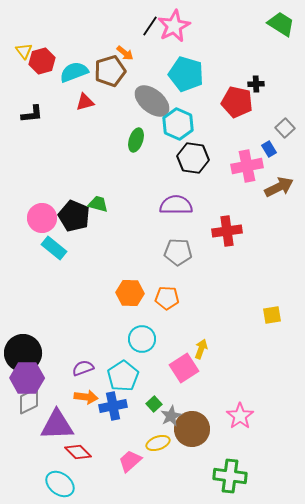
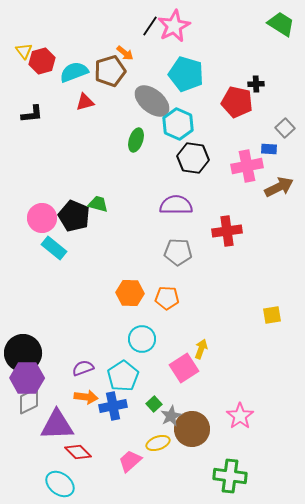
blue rectangle at (269, 149): rotated 56 degrees counterclockwise
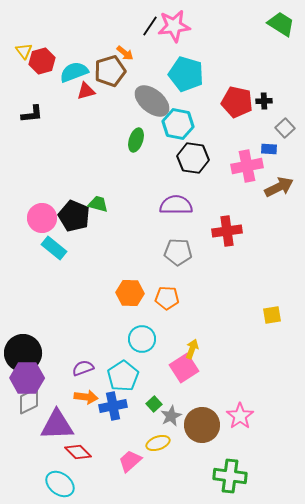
pink star at (174, 26): rotated 20 degrees clockwise
black cross at (256, 84): moved 8 px right, 17 px down
red triangle at (85, 102): moved 1 px right, 11 px up
cyan hexagon at (178, 124): rotated 12 degrees counterclockwise
yellow arrow at (201, 349): moved 9 px left
brown circle at (192, 429): moved 10 px right, 4 px up
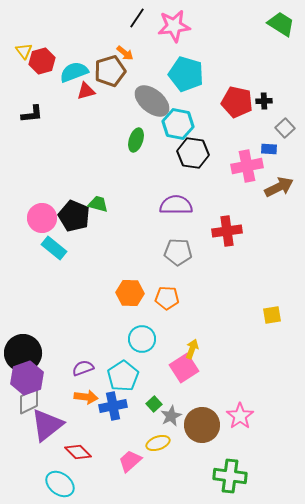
black line at (150, 26): moved 13 px left, 8 px up
black hexagon at (193, 158): moved 5 px up
purple hexagon at (27, 378): rotated 20 degrees counterclockwise
purple triangle at (57, 425): moved 10 px left; rotated 36 degrees counterclockwise
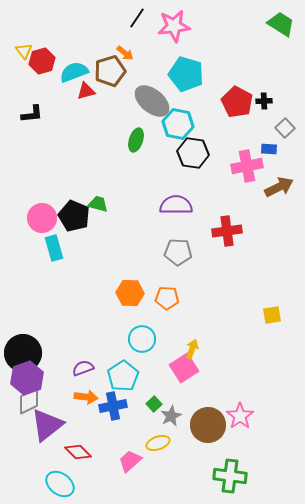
red pentagon at (237, 102): rotated 16 degrees clockwise
cyan rectangle at (54, 248): rotated 35 degrees clockwise
brown circle at (202, 425): moved 6 px right
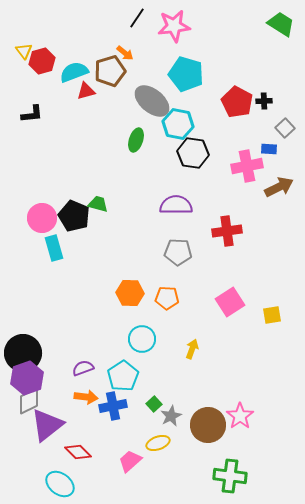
pink square at (184, 368): moved 46 px right, 66 px up
